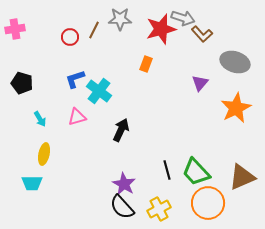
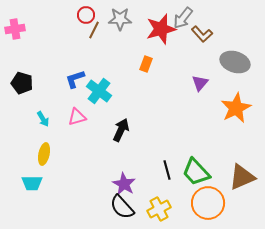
gray arrow: rotated 110 degrees clockwise
red circle: moved 16 px right, 22 px up
cyan arrow: moved 3 px right
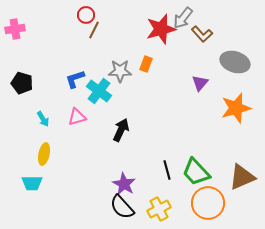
gray star: moved 52 px down
orange star: rotated 12 degrees clockwise
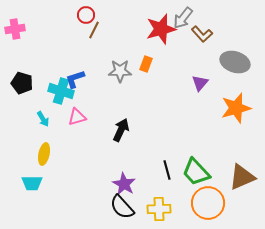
cyan cross: moved 38 px left; rotated 20 degrees counterclockwise
yellow cross: rotated 25 degrees clockwise
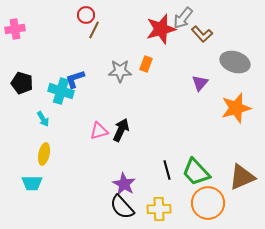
pink triangle: moved 22 px right, 14 px down
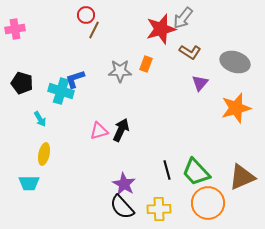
brown L-shape: moved 12 px left, 18 px down; rotated 15 degrees counterclockwise
cyan arrow: moved 3 px left
cyan trapezoid: moved 3 px left
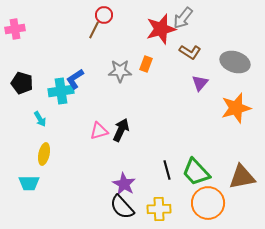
red circle: moved 18 px right
blue L-shape: rotated 15 degrees counterclockwise
cyan cross: rotated 25 degrees counterclockwise
brown triangle: rotated 12 degrees clockwise
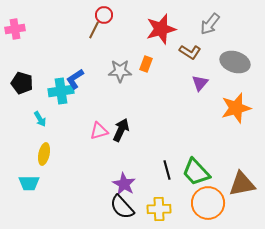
gray arrow: moved 27 px right, 6 px down
brown triangle: moved 7 px down
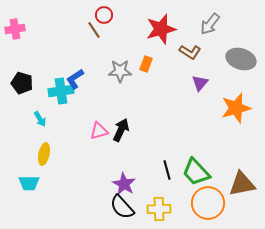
brown line: rotated 60 degrees counterclockwise
gray ellipse: moved 6 px right, 3 px up
